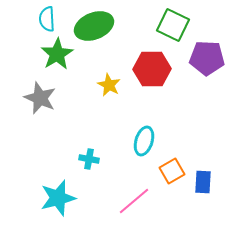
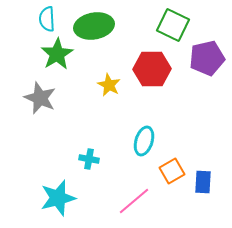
green ellipse: rotated 12 degrees clockwise
purple pentagon: rotated 16 degrees counterclockwise
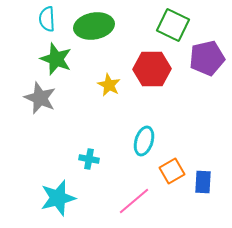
green star: moved 1 px left, 5 px down; rotated 20 degrees counterclockwise
